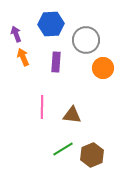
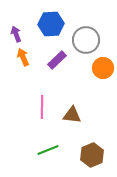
purple rectangle: moved 1 px right, 2 px up; rotated 42 degrees clockwise
green line: moved 15 px left, 1 px down; rotated 10 degrees clockwise
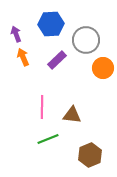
green line: moved 11 px up
brown hexagon: moved 2 px left
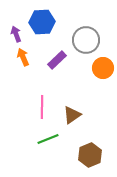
blue hexagon: moved 9 px left, 2 px up
brown triangle: rotated 42 degrees counterclockwise
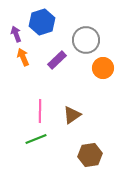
blue hexagon: rotated 15 degrees counterclockwise
pink line: moved 2 px left, 4 px down
green line: moved 12 px left
brown hexagon: rotated 15 degrees clockwise
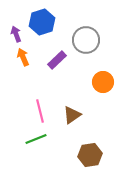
orange circle: moved 14 px down
pink line: rotated 15 degrees counterclockwise
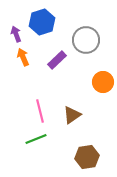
brown hexagon: moved 3 px left, 2 px down
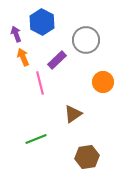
blue hexagon: rotated 15 degrees counterclockwise
pink line: moved 28 px up
brown triangle: moved 1 px right, 1 px up
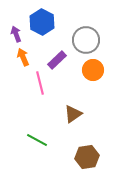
orange circle: moved 10 px left, 12 px up
green line: moved 1 px right, 1 px down; rotated 50 degrees clockwise
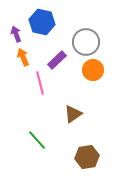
blue hexagon: rotated 15 degrees counterclockwise
gray circle: moved 2 px down
green line: rotated 20 degrees clockwise
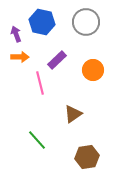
gray circle: moved 20 px up
orange arrow: moved 3 px left; rotated 114 degrees clockwise
